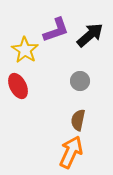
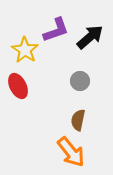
black arrow: moved 2 px down
orange arrow: rotated 116 degrees clockwise
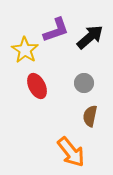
gray circle: moved 4 px right, 2 px down
red ellipse: moved 19 px right
brown semicircle: moved 12 px right, 4 px up
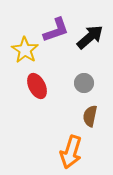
orange arrow: rotated 56 degrees clockwise
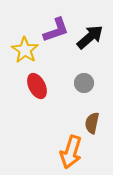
brown semicircle: moved 2 px right, 7 px down
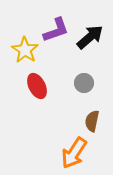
brown semicircle: moved 2 px up
orange arrow: moved 3 px right, 1 px down; rotated 16 degrees clockwise
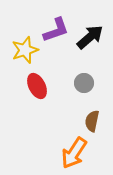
yellow star: rotated 20 degrees clockwise
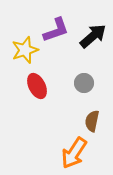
black arrow: moved 3 px right, 1 px up
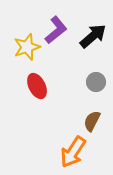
purple L-shape: rotated 20 degrees counterclockwise
yellow star: moved 2 px right, 3 px up
gray circle: moved 12 px right, 1 px up
brown semicircle: rotated 15 degrees clockwise
orange arrow: moved 1 px left, 1 px up
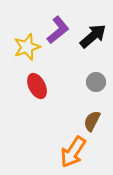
purple L-shape: moved 2 px right
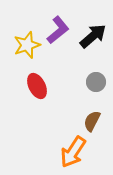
yellow star: moved 2 px up
